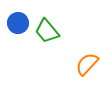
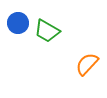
green trapezoid: rotated 20 degrees counterclockwise
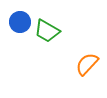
blue circle: moved 2 px right, 1 px up
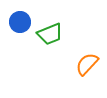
green trapezoid: moved 3 px right, 3 px down; rotated 52 degrees counterclockwise
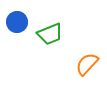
blue circle: moved 3 px left
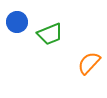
orange semicircle: moved 2 px right, 1 px up
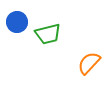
green trapezoid: moved 2 px left; rotated 8 degrees clockwise
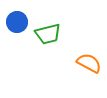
orange semicircle: rotated 75 degrees clockwise
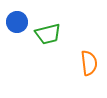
orange semicircle: rotated 55 degrees clockwise
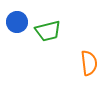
green trapezoid: moved 3 px up
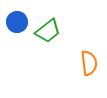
green trapezoid: rotated 24 degrees counterclockwise
